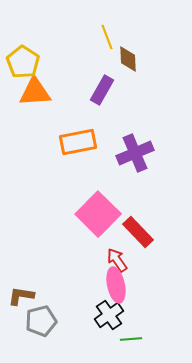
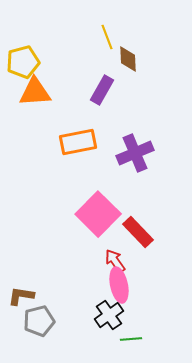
yellow pentagon: rotated 24 degrees clockwise
red arrow: moved 2 px left, 1 px down
pink ellipse: moved 3 px right
gray pentagon: moved 2 px left
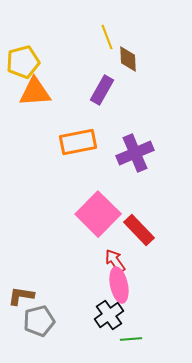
red rectangle: moved 1 px right, 2 px up
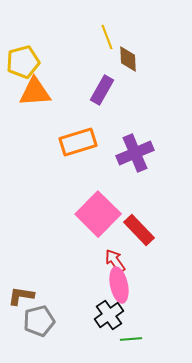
orange rectangle: rotated 6 degrees counterclockwise
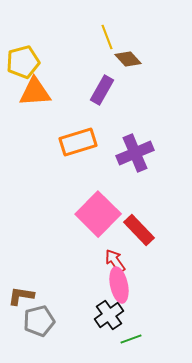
brown diamond: rotated 40 degrees counterclockwise
green line: rotated 15 degrees counterclockwise
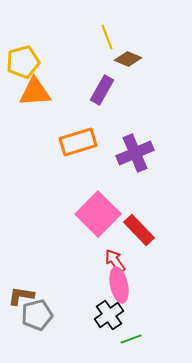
brown diamond: rotated 24 degrees counterclockwise
gray pentagon: moved 2 px left, 6 px up
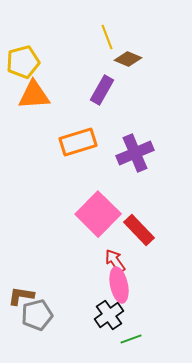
orange triangle: moved 1 px left, 3 px down
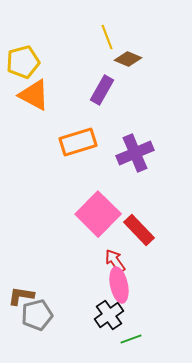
orange triangle: rotated 32 degrees clockwise
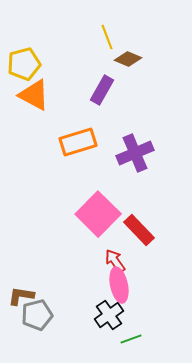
yellow pentagon: moved 1 px right, 2 px down
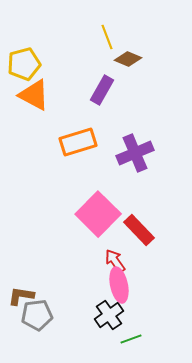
gray pentagon: rotated 8 degrees clockwise
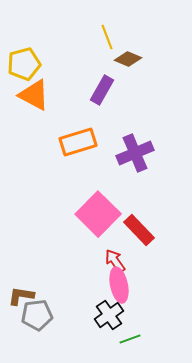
green line: moved 1 px left
